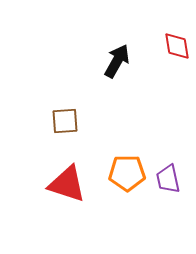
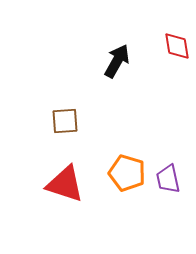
orange pentagon: rotated 18 degrees clockwise
red triangle: moved 2 px left
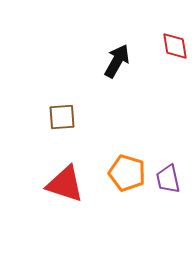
red diamond: moved 2 px left
brown square: moved 3 px left, 4 px up
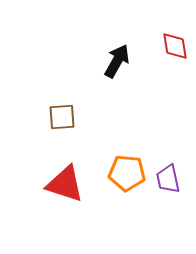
orange pentagon: rotated 12 degrees counterclockwise
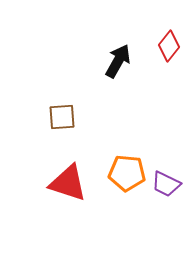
red diamond: moved 6 px left; rotated 48 degrees clockwise
black arrow: moved 1 px right
purple trapezoid: moved 2 px left, 5 px down; rotated 52 degrees counterclockwise
red triangle: moved 3 px right, 1 px up
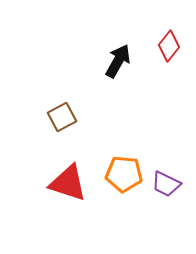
brown square: rotated 24 degrees counterclockwise
orange pentagon: moved 3 px left, 1 px down
